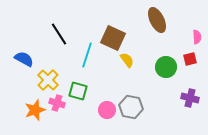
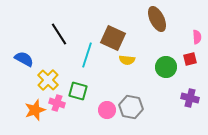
brown ellipse: moved 1 px up
yellow semicircle: rotated 133 degrees clockwise
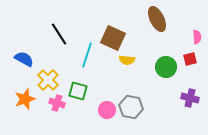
orange star: moved 10 px left, 11 px up
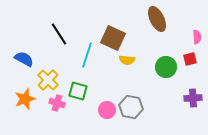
purple cross: moved 3 px right; rotated 18 degrees counterclockwise
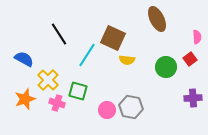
cyan line: rotated 15 degrees clockwise
red square: rotated 24 degrees counterclockwise
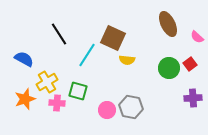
brown ellipse: moved 11 px right, 5 px down
pink semicircle: rotated 136 degrees clockwise
red square: moved 5 px down
green circle: moved 3 px right, 1 px down
yellow cross: moved 1 px left, 2 px down; rotated 15 degrees clockwise
pink cross: rotated 14 degrees counterclockwise
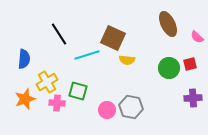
cyan line: rotated 40 degrees clockwise
blue semicircle: rotated 66 degrees clockwise
red square: rotated 24 degrees clockwise
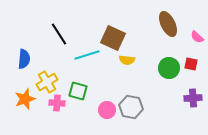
red square: moved 1 px right; rotated 24 degrees clockwise
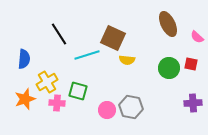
purple cross: moved 5 px down
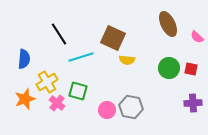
cyan line: moved 6 px left, 2 px down
red square: moved 5 px down
pink cross: rotated 35 degrees clockwise
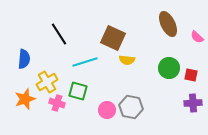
cyan line: moved 4 px right, 5 px down
red square: moved 6 px down
pink cross: rotated 21 degrees counterclockwise
